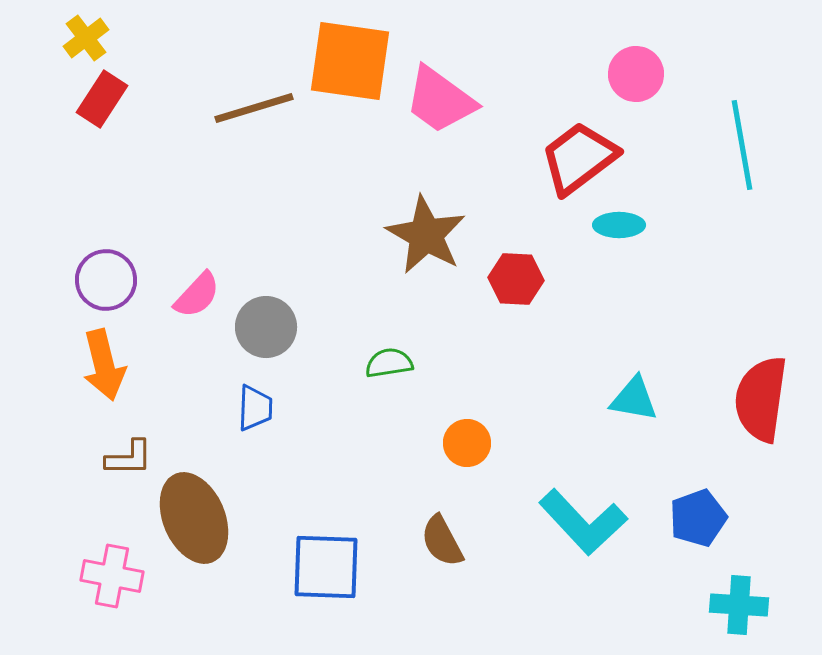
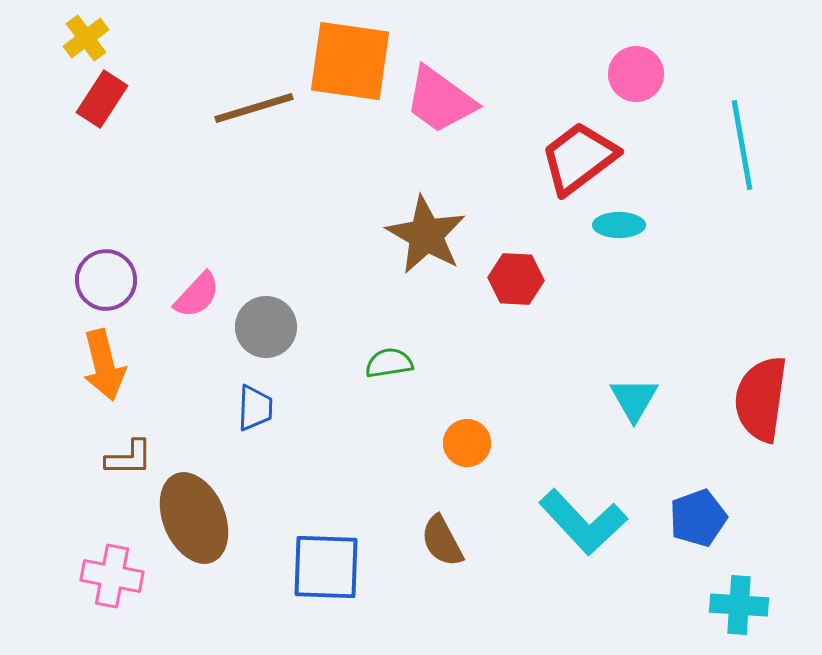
cyan triangle: rotated 50 degrees clockwise
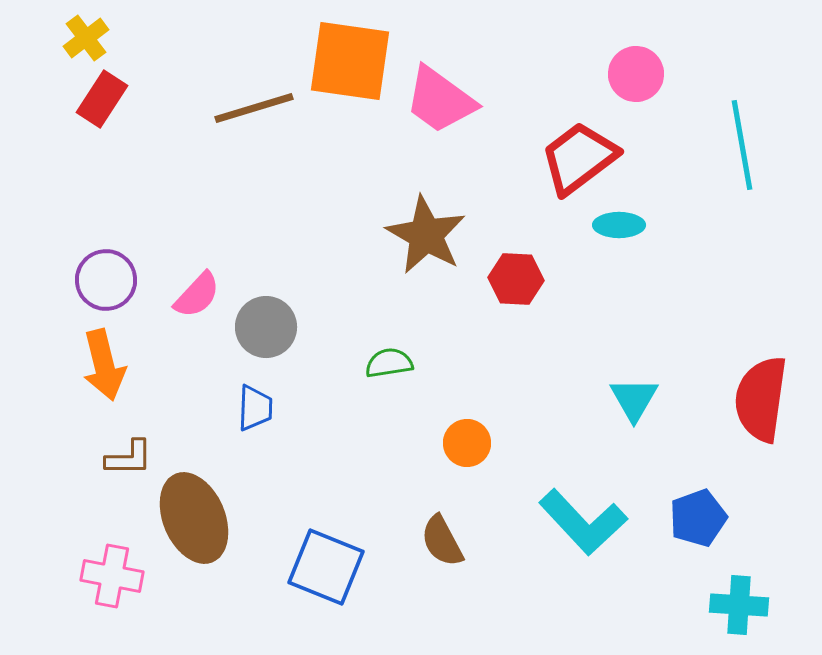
blue square: rotated 20 degrees clockwise
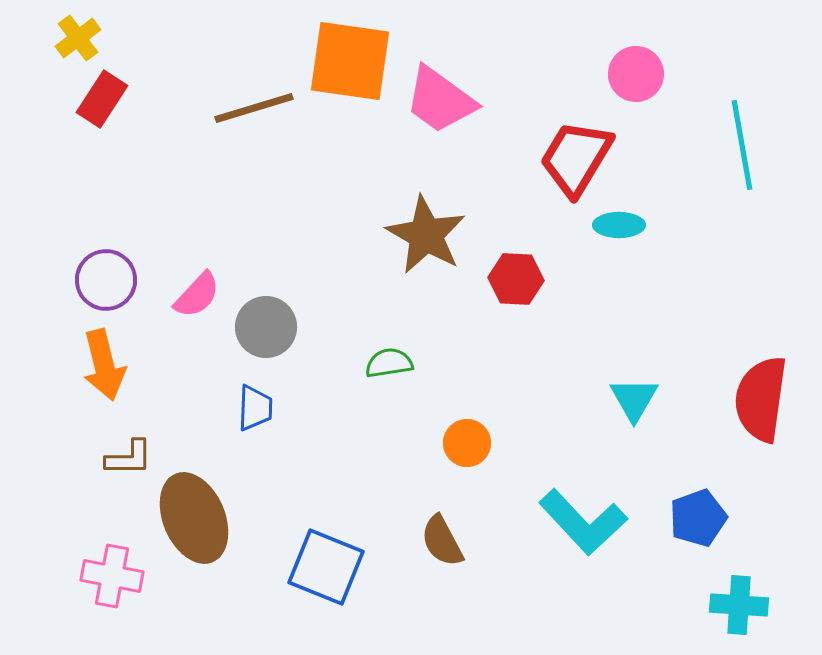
yellow cross: moved 8 px left
red trapezoid: moved 3 px left; rotated 22 degrees counterclockwise
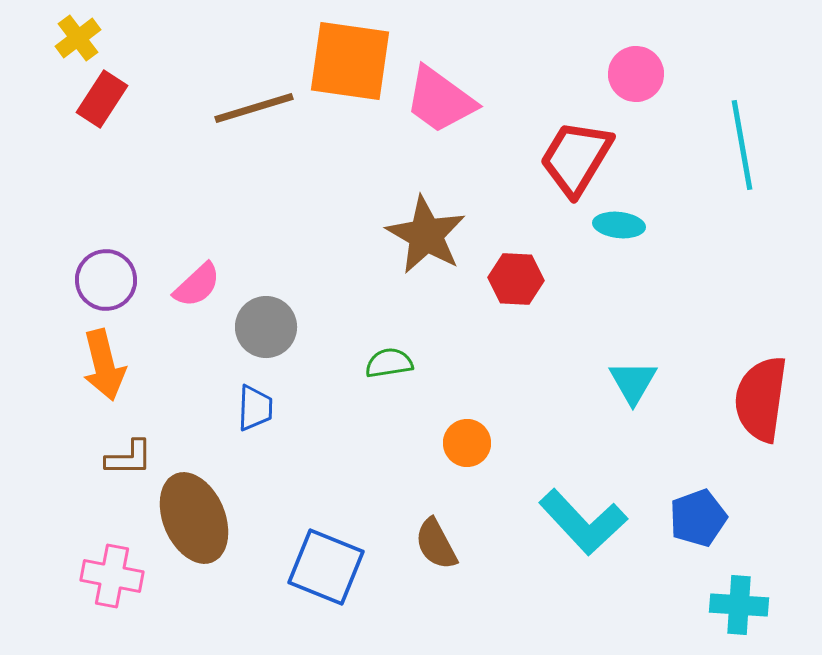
cyan ellipse: rotated 6 degrees clockwise
pink semicircle: moved 10 px up; rotated 4 degrees clockwise
cyan triangle: moved 1 px left, 17 px up
brown semicircle: moved 6 px left, 3 px down
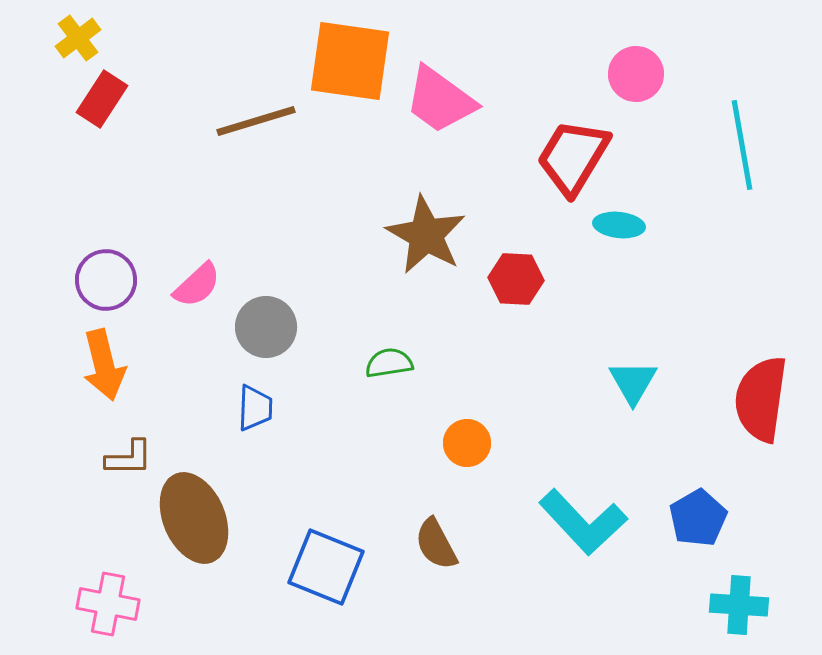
brown line: moved 2 px right, 13 px down
red trapezoid: moved 3 px left, 1 px up
blue pentagon: rotated 10 degrees counterclockwise
pink cross: moved 4 px left, 28 px down
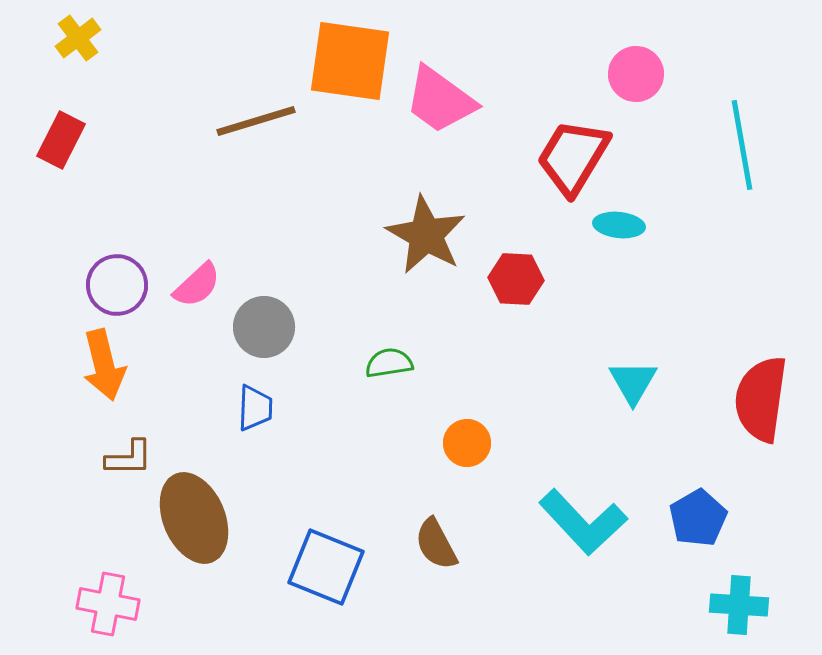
red rectangle: moved 41 px left, 41 px down; rotated 6 degrees counterclockwise
purple circle: moved 11 px right, 5 px down
gray circle: moved 2 px left
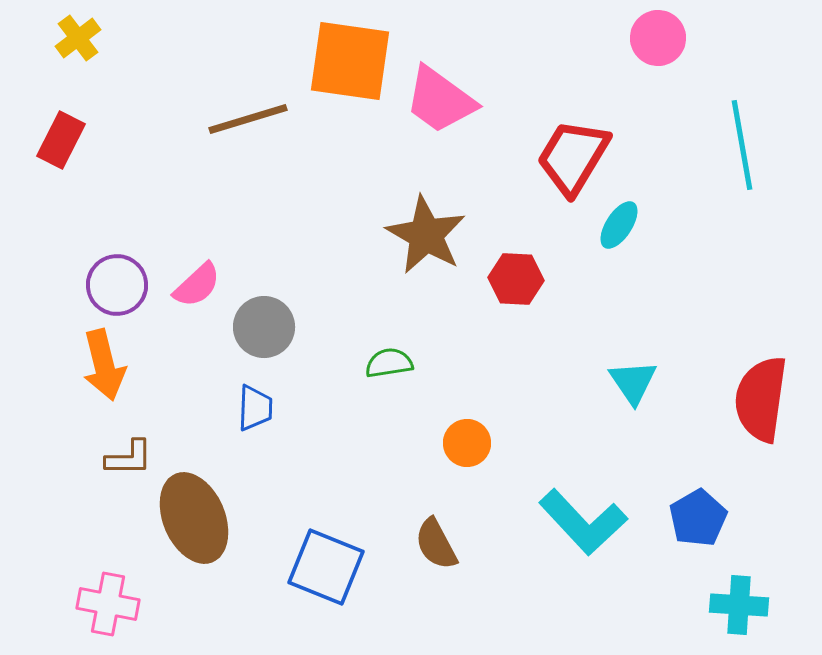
pink circle: moved 22 px right, 36 px up
brown line: moved 8 px left, 2 px up
cyan ellipse: rotated 63 degrees counterclockwise
cyan triangle: rotated 4 degrees counterclockwise
